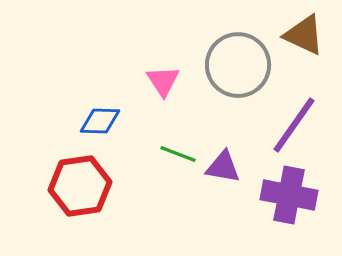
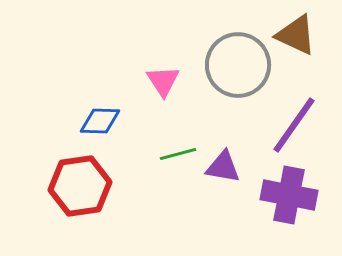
brown triangle: moved 8 px left
green line: rotated 36 degrees counterclockwise
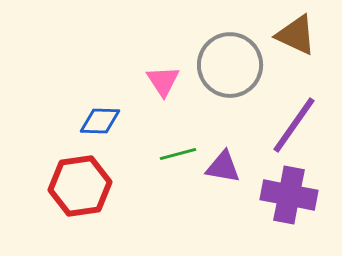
gray circle: moved 8 px left
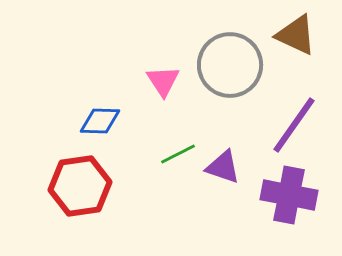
green line: rotated 12 degrees counterclockwise
purple triangle: rotated 9 degrees clockwise
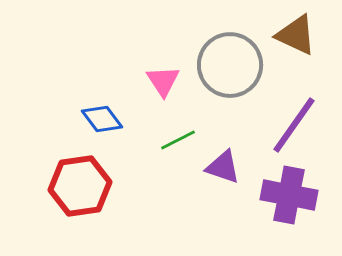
blue diamond: moved 2 px right, 2 px up; rotated 51 degrees clockwise
green line: moved 14 px up
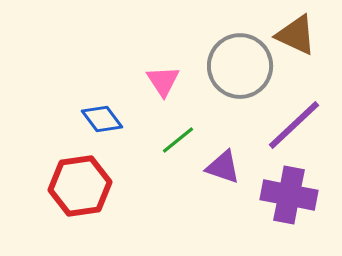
gray circle: moved 10 px right, 1 px down
purple line: rotated 12 degrees clockwise
green line: rotated 12 degrees counterclockwise
